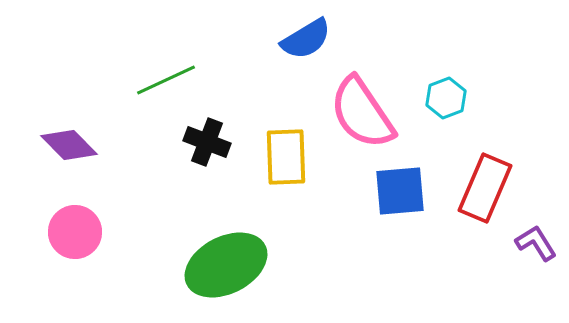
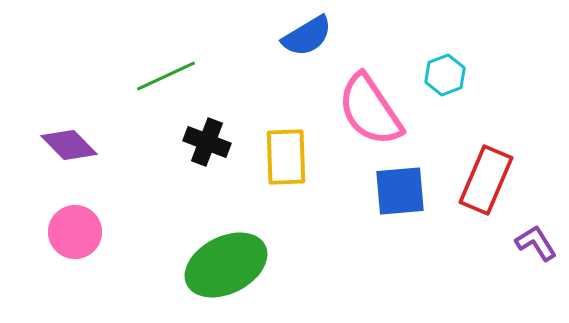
blue semicircle: moved 1 px right, 3 px up
green line: moved 4 px up
cyan hexagon: moved 1 px left, 23 px up
pink semicircle: moved 8 px right, 3 px up
red rectangle: moved 1 px right, 8 px up
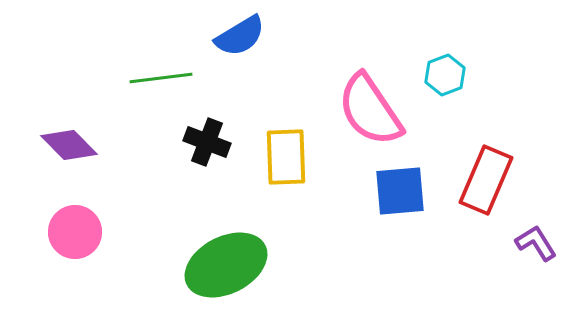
blue semicircle: moved 67 px left
green line: moved 5 px left, 2 px down; rotated 18 degrees clockwise
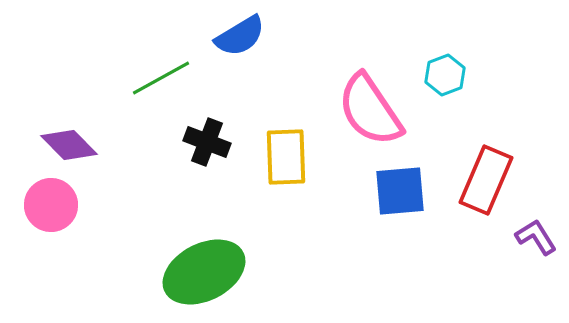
green line: rotated 22 degrees counterclockwise
pink circle: moved 24 px left, 27 px up
purple L-shape: moved 6 px up
green ellipse: moved 22 px left, 7 px down
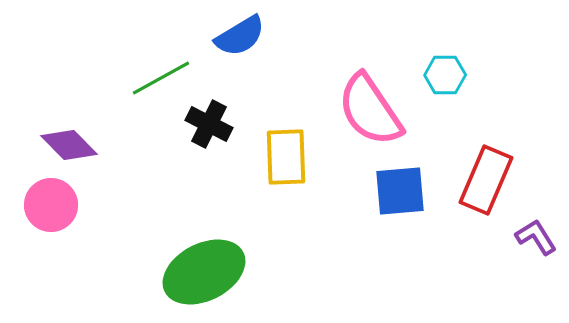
cyan hexagon: rotated 21 degrees clockwise
black cross: moved 2 px right, 18 px up; rotated 6 degrees clockwise
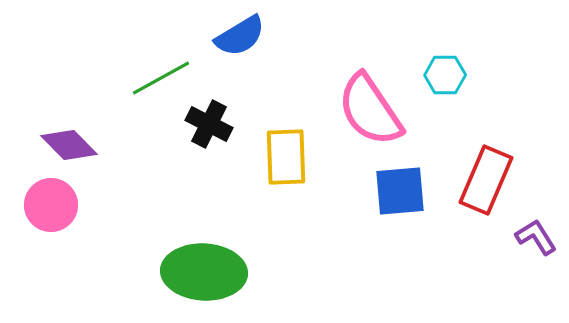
green ellipse: rotated 30 degrees clockwise
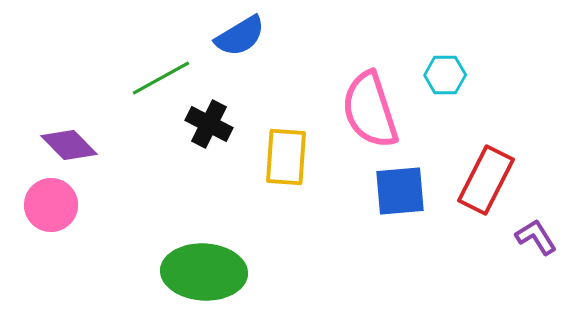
pink semicircle: rotated 16 degrees clockwise
yellow rectangle: rotated 6 degrees clockwise
red rectangle: rotated 4 degrees clockwise
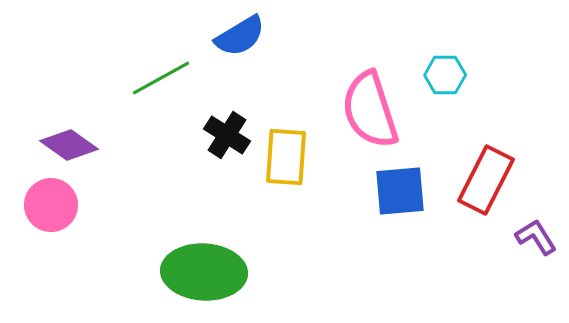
black cross: moved 18 px right, 11 px down; rotated 6 degrees clockwise
purple diamond: rotated 10 degrees counterclockwise
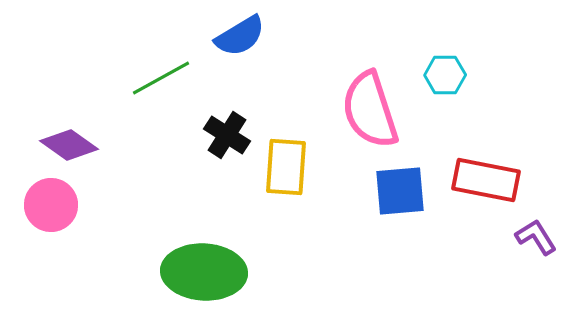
yellow rectangle: moved 10 px down
red rectangle: rotated 74 degrees clockwise
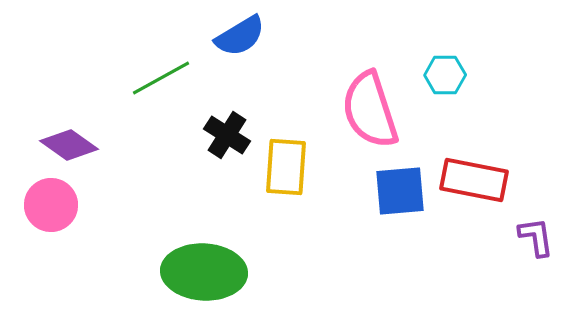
red rectangle: moved 12 px left
purple L-shape: rotated 24 degrees clockwise
